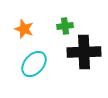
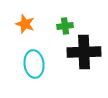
orange star: moved 1 px right, 5 px up
cyan ellipse: rotated 48 degrees counterclockwise
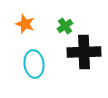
green cross: rotated 28 degrees counterclockwise
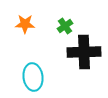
orange star: rotated 18 degrees counterclockwise
cyan ellipse: moved 1 px left, 13 px down
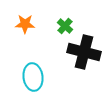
green cross: rotated 14 degrees counterclockwise
black cross: rotated 16 degrees clockwise
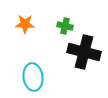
green cross: rotated 28 degrees counterclockwise
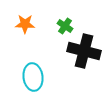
green cross: rotated 21 degrees clockwise
black cross: moved 1 px up
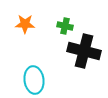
green cross: rotated 21 degrees counterclockwise
cyan ellipse: moved 1 px right, 3 px down
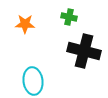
green cross: moved 4 px right, 9 px up
cyan ellipse: moved 1 px left, 1 px down
